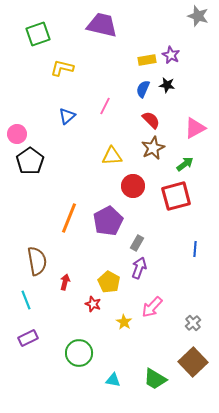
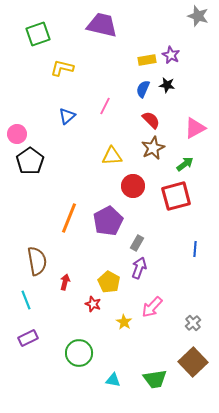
green trapezoid: rotated 40 degrees counterclockwise
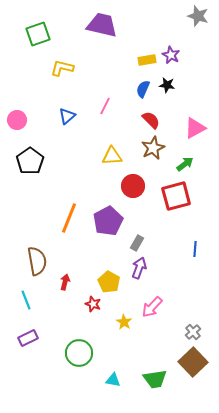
pink circle: moved 14 px up
gray cross: moved 9 px down
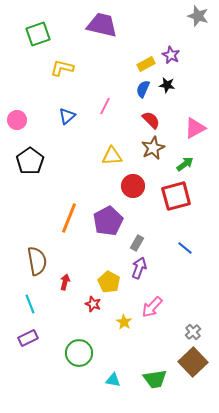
yellow rectangle: moved 1 px left, 4 px down; rotated 18 degrees counterclockwise
blue line: moved 10 px left, 1 px up; rotated 56 degrees counterclockwise
cyan line: moved 4 px right, 4 px down
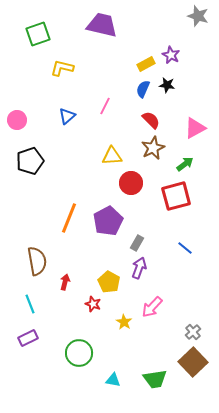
black pentagon: rotated 16 degrees clockwise
red circle: moved 2 px left, 3 px up
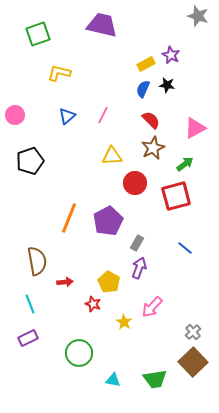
yellow L-shape: moved 3 px left, 5 px down
pink line: moved 2 px left, 9 px down
pink circle: moved 2 px left, 5 px up
red circle: moved 4 px right
red arrow: rotated 70 degrees clockwise
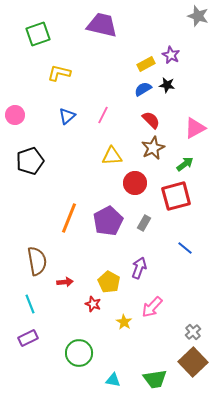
blue semicircle: rotated 36 degrees clockwise
gray rectangle: moved 7 px right, 20 px up
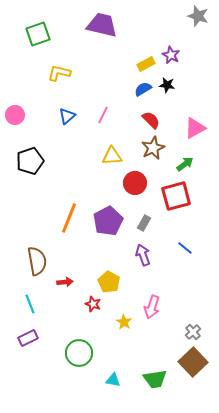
purple arrow: moved 4 px right, 13 px up; rotated 40 degrees counterclockwise
pink arrow: rotated 25 degrees counterclockwise
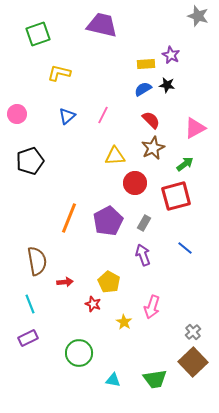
yellow rectangle: rotated 24 degrees clockwise
pink circle: moved 2 px right, 1 px up
yellow triangle: moved 3 px right
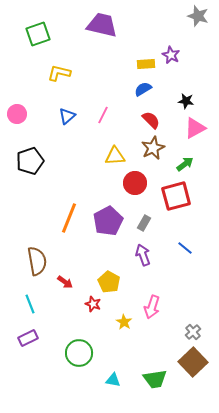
black star: moved 19 px right, 16 px down
red arrow: rotated 42 degrees clockwise
